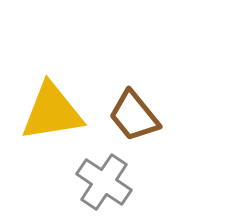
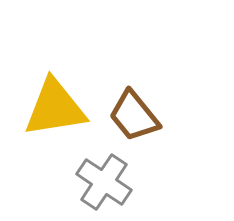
yellow triangle: moved 3 px right, 4 px up
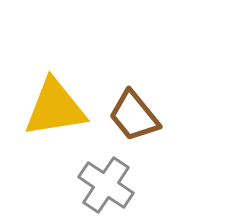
gray cross: moved 2 px right, 3 px down
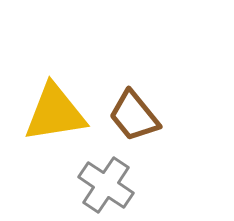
yellow triangle: moved 5 px down
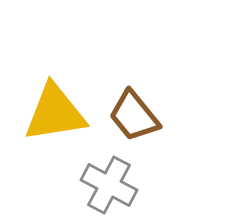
gray cross: moved 3 px right; rotated 6 degrees counterclockwise
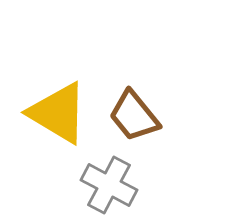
yellow triangle: moved 3 px right; rotated 40 degrees clockwise
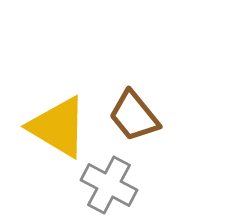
yellow triangle: moved 14 px down
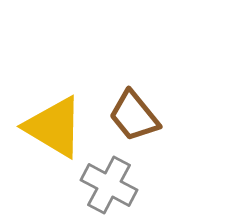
yellow triangle: moved 4 px left
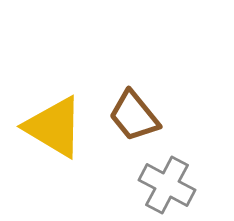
gray cross: moved 58 px right
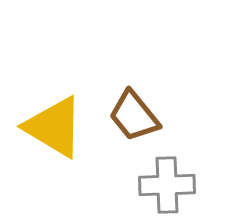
gray cross: rotated 30 degrees counterclockwise
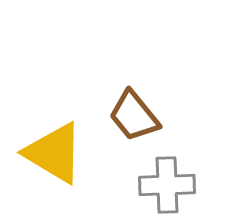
yellow triangle: moved 26 px down
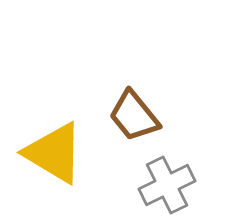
gray cross: rotated 24 degrees counterclockwise
